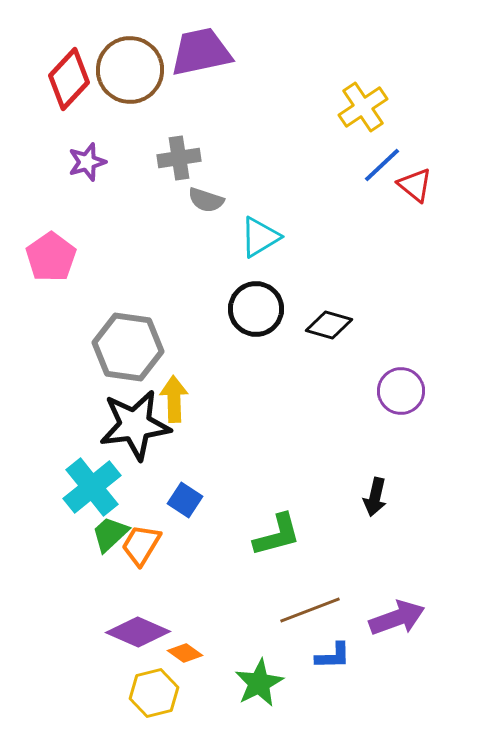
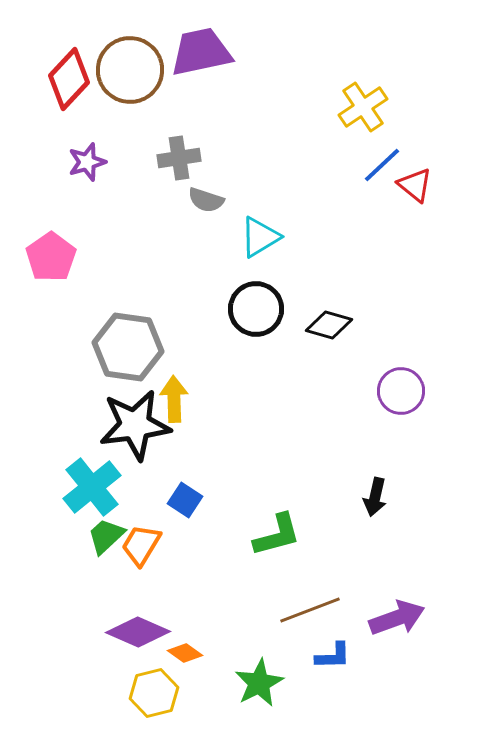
green trapezoid: moved 4 px left, 2 px down
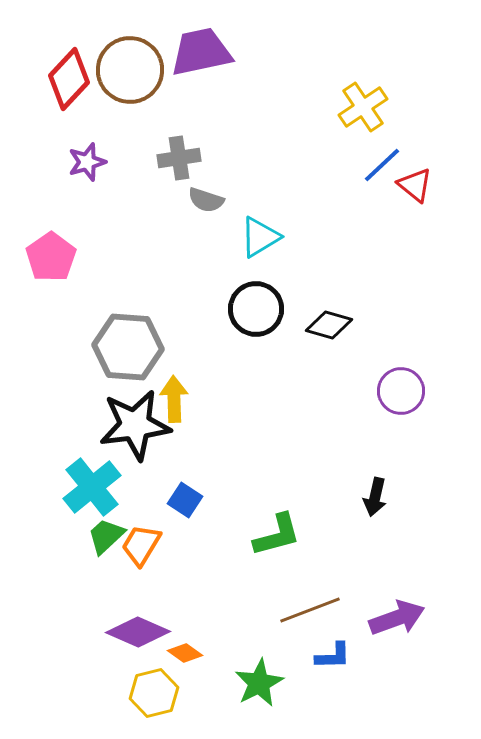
gray hexagon: rotated 4 degrees counterclockwise
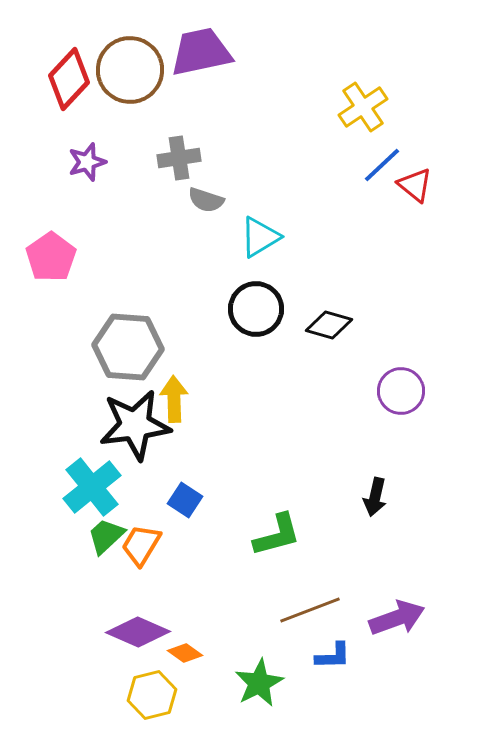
yellow hexagon: moved 2 px left, 2 px down
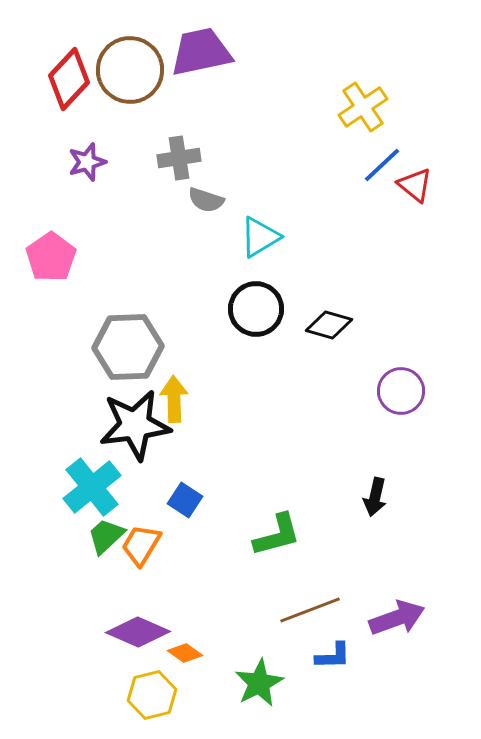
gray hexagon: rotated 6 degrees counterclockwise
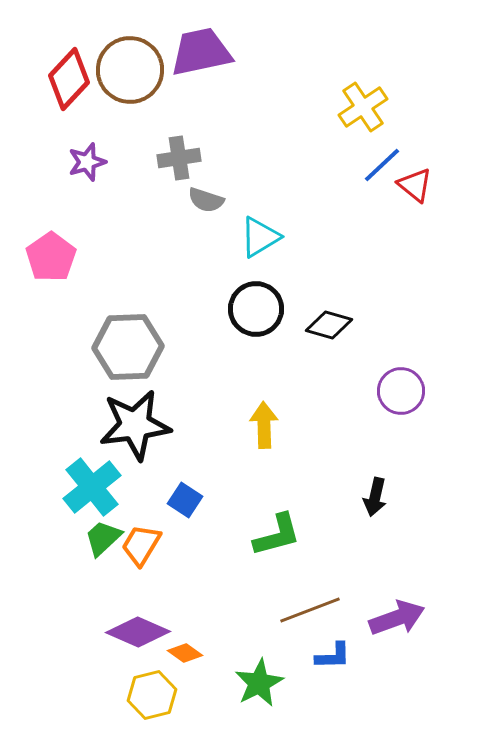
yellow arrow: moved 90 px right, 26 px down
green trapezoid: moved 3 px left, 2 px down
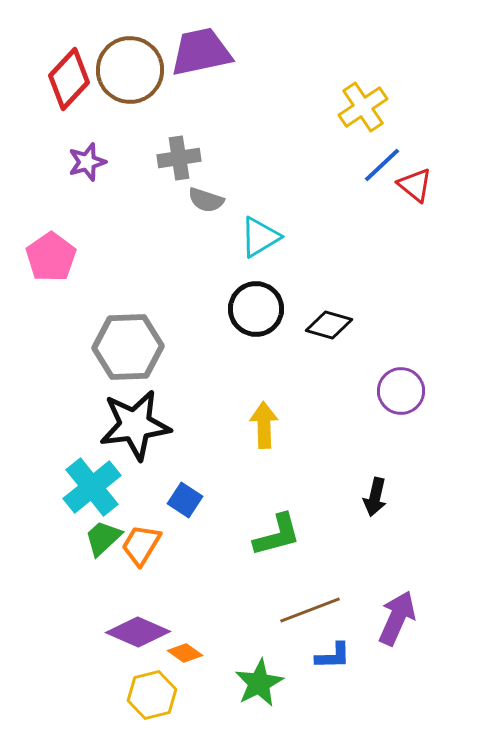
purple arrow: rotated 46 degrees counterclockwise
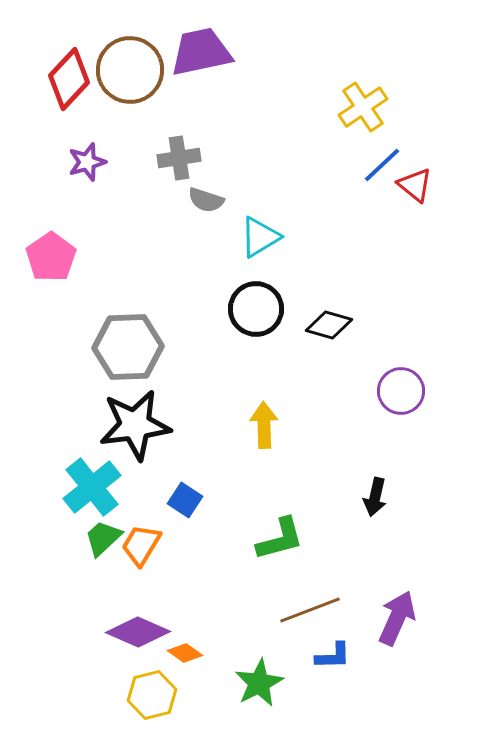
green L-shape: moved 3 px right, 4 px down
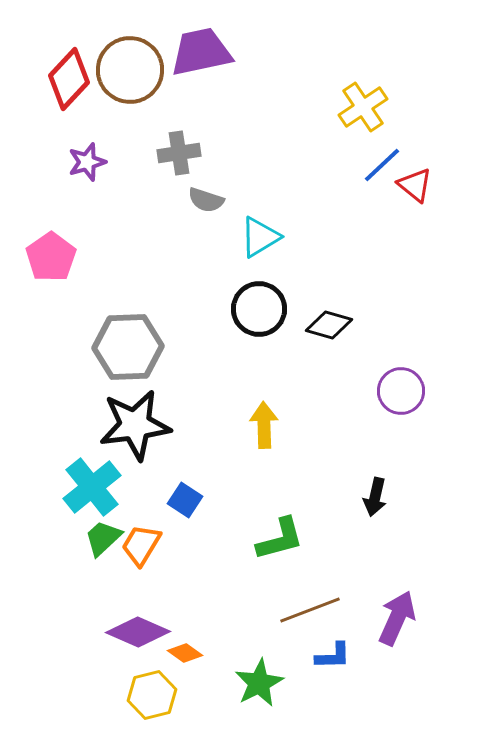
gray cross: moved 5 px up
black circle: moved 3 px right
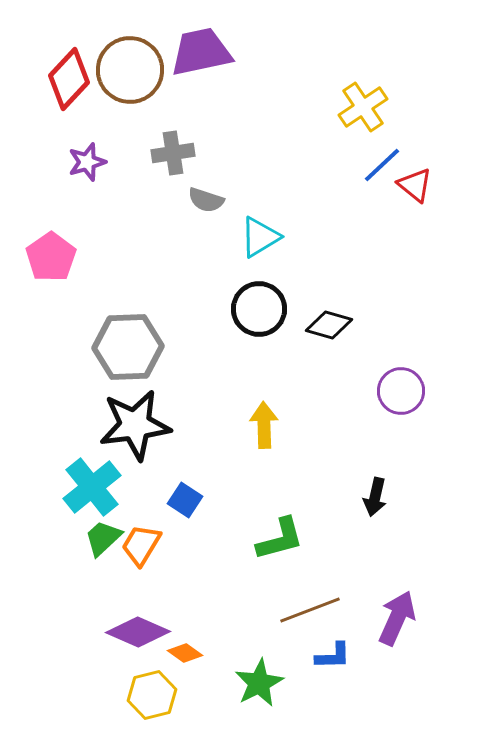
gray cross: moved 6 px left
